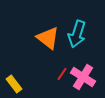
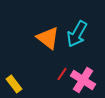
cyan arrow: rotated 12 degrees clockwise
pink cross: moved 3 px down
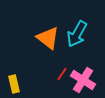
yellow rectangle: rotated 24 degrees clockwise
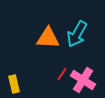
orange triangle: rotated 35 degrees counterclockwise
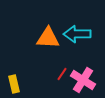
cyan arrow: rotated 60 degrees clockwise
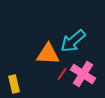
cyan arrow: moved 4 px left, 7 px down; rotated 40 degrees counterclockwise
orange triangle: moved 16 px down
pink cross: moved 6 px up
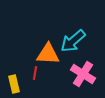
red line: moved 27 px left, 1 px up; rotated 24 degrees counterclockwise
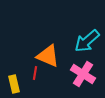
cyan arrow: moved 14 px right
orange triangle: moved 2 px down; rotated 20 degrees clockwise
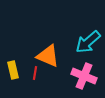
cyan arrow: moved 1 px right, 1 px down
pink cross: moved 1 px right, 2 px down; rotated 10 degrees counterclockwise
yellow rectangle: moved 1 px left, 14 px up
